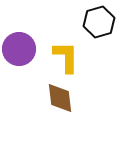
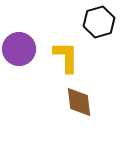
brown diamond: moved 19 px right, 4 px down
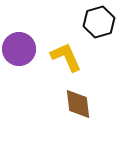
yellow L-shape: rotated 24 degrees counterclockwise
brown diamond: moved 1 px left, 2 px down
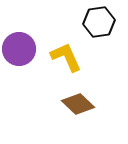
black hexagon: rotated 8 degrees clockwise
brown diamond: rotated 40 degrees counterclockwise
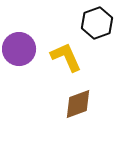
black hexagon: moved 2 px left, 1 px down; rotated 12 degrees counterclockwise
brown diamond: rotated 64 degrees counterclockwise
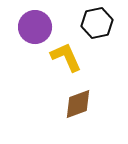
black hexagon: rotated 8 degrees clockwise
purple circle: moved 16 px right, 22 px up
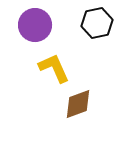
purple circle: moved 2 px up
yellow L-shape: moved 12 px left, 11 px down
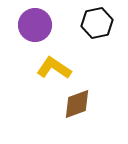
yellow L-shape: rotated 32 degrees counterclockwise
brown diamond: moved 1 px left
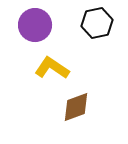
yellow L-shape: moved 2 px left
brown diamond: moved 1 px left, 3 px down
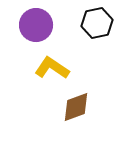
purple circle: moved 1 px right
